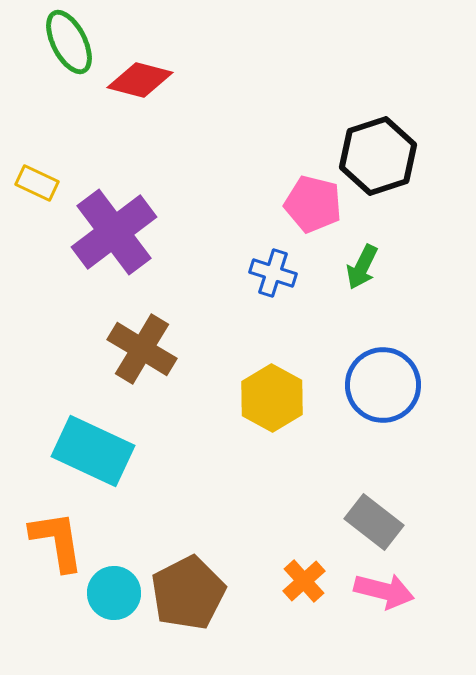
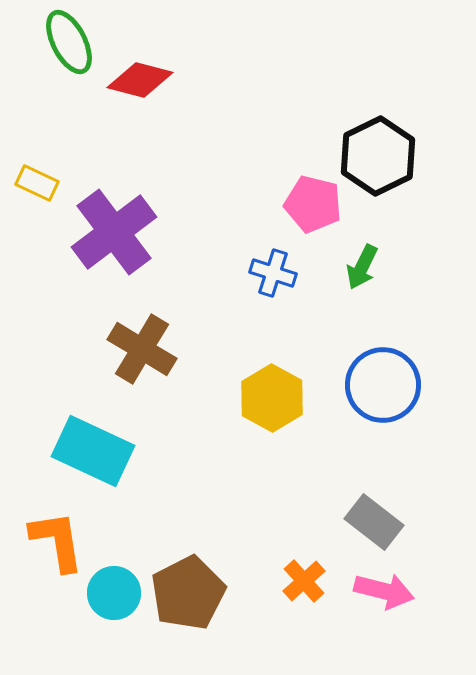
black hexagon: rotated 8 degrees counterclockwise
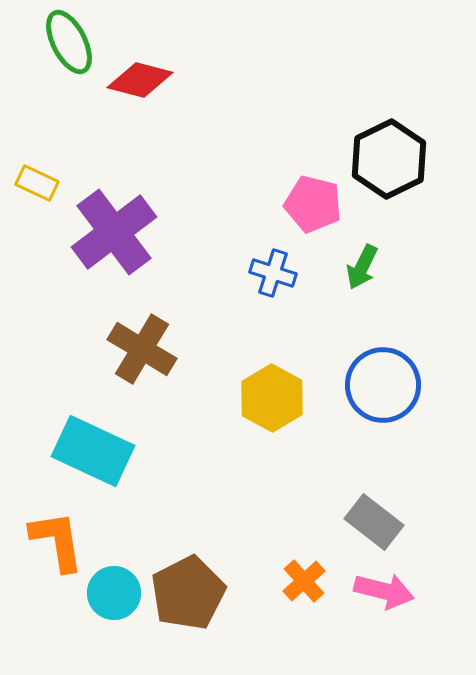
black hexagon: moved 11 px right, 3 px down
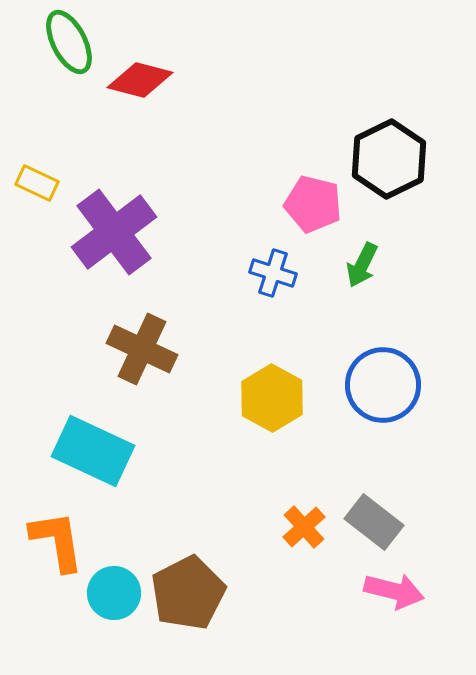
green arrow: moved 2 px up
brown cross: rotated 6 degrees counterclockwise
orange cross: moved 54 px up
pink arrow: moved 10 px right
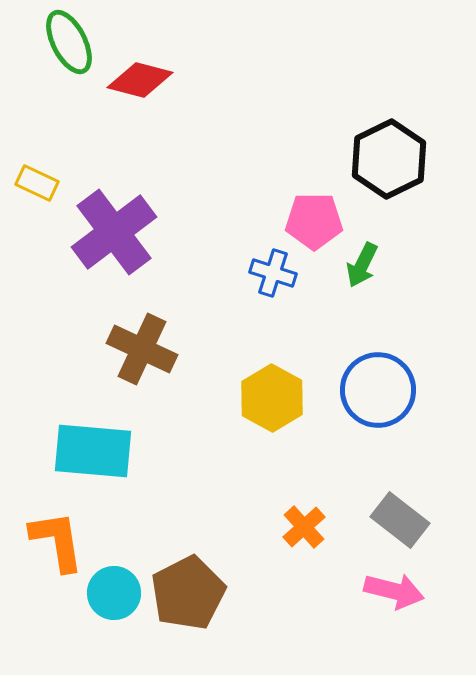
pink pentagon: moved 1 px right, 17 px down; rotated 14 degrees counterclockwise
blue circle: moved 5 px left, 5 px down
cyan rectangle: rotated 20 degrees counterclockwise
gray rectangle: moved 26 px right, 2 px up
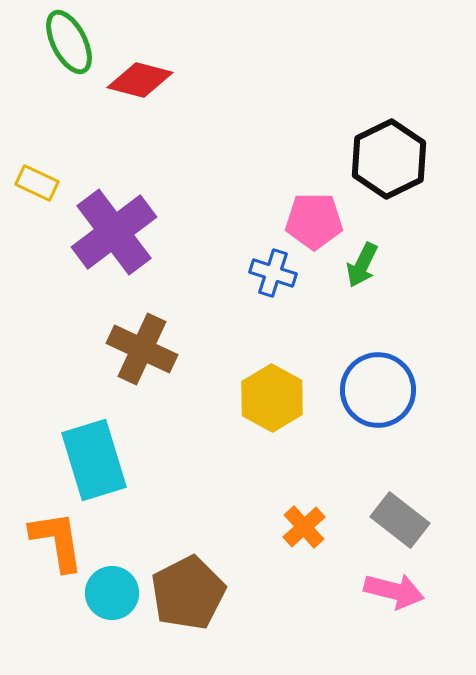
cyan rectangle: moved 1 px right, 9 px down; rotated 68 degrees clockwise
cyan circle: moved 2 px left
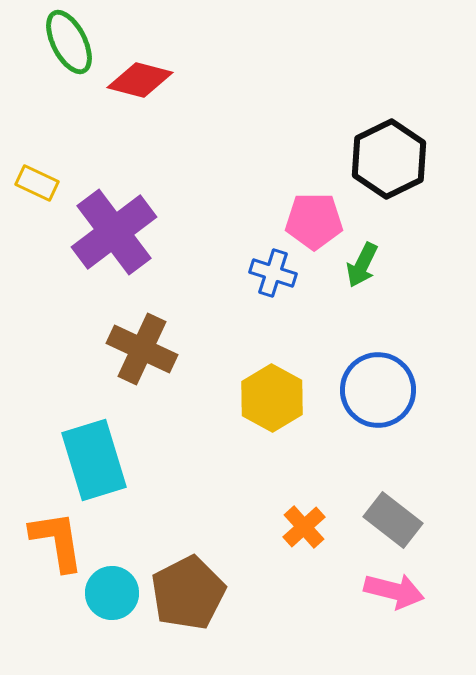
gray rectangle: moved 7 px left
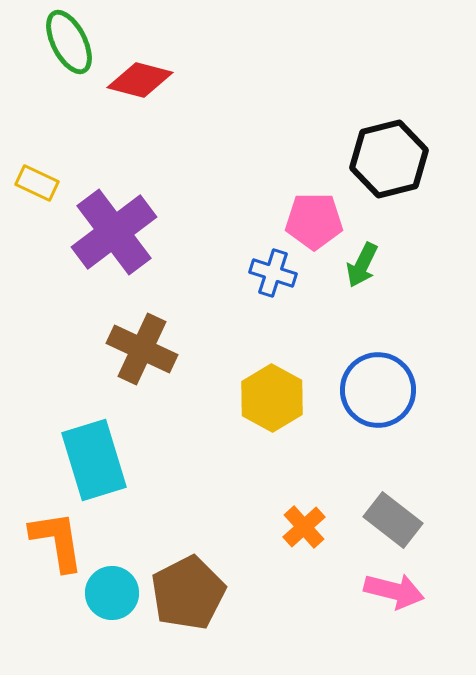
black hexagon: rotated 12 degrees clockwise
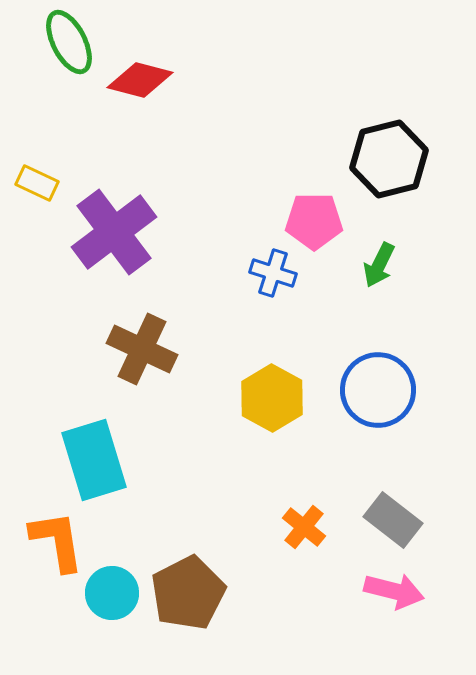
green arrow: moved 17 px right
orange cross: rotated 9 degrees counterclockwise
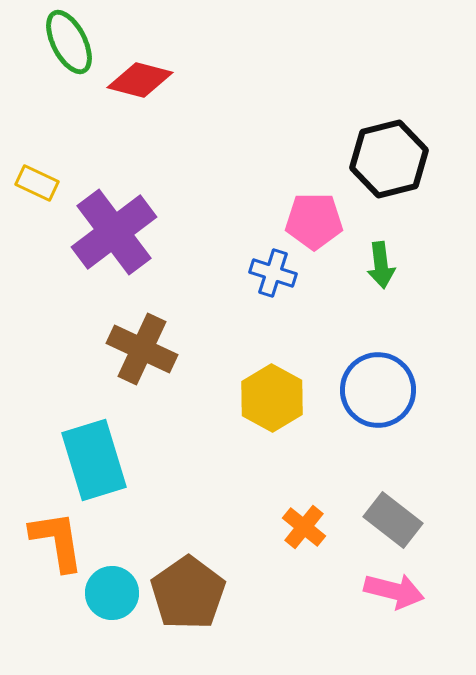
green arrow: moved 2 px right; rotated 33 degrees counterclockwise
brown pentagon: rotated 8 degrees counterclockwise
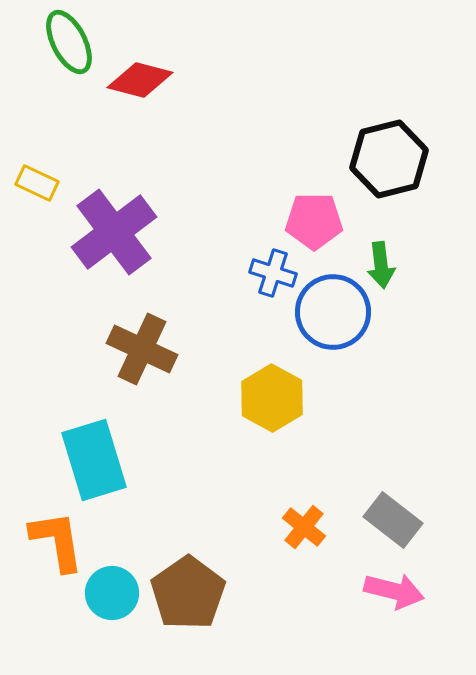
blue circle: moved 45 px left, 78 px up
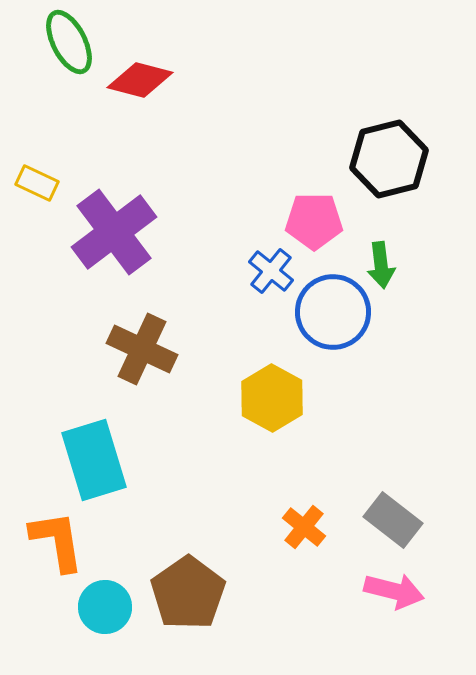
blue cross: moved 2 px left, 2 px up; rotated 21 degrees clockwise
cyan circle: moved 7 px left, 14 px down
